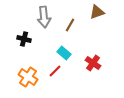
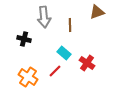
brown line: rotated 32 degrees counterclockwise
red cross: moved 6 px left
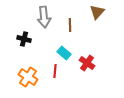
brown triangle: rotated 28 degrees counterclockwise
red line: rotated 40 degrees counterclockwise
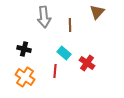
black cross: moved 10 px down
orange cross: moved 3 px left
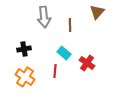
black cross: rotated 24 degrees counterclockwise
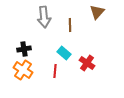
orange cross: moved 2 px left, 7 px up
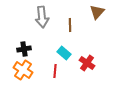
gray arrow: moved 2 px left
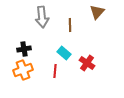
orange cross: rotated 36 degrees clockwise
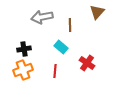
gray arrow: rotated 85 degrees clockwise
cyan rectangle: moved 3 px left, 6 px up
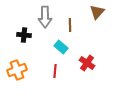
gray arrow: moved 3 px right; rotated 80 degrees counterclockwise
black cross: moved 14 px up; rotated 16 degrees clockwise
orange cross: moved 6 px left
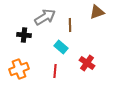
brown triangle: rotated 28 degrees clockwise
gray arrow: rotated 120 degrees counterclockwise
orange cross: moved 2 px right, 1 px up
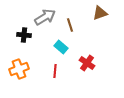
brown triangle: moved 3 px right, 1 px down
brown line: rotated 16 degrees counterclockwise
